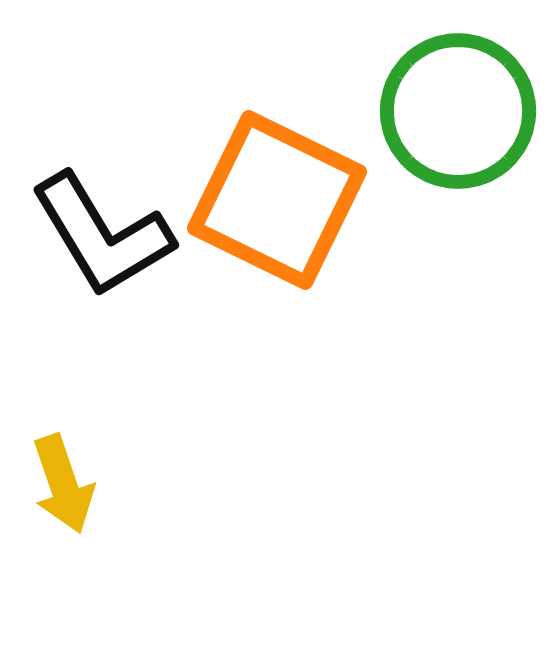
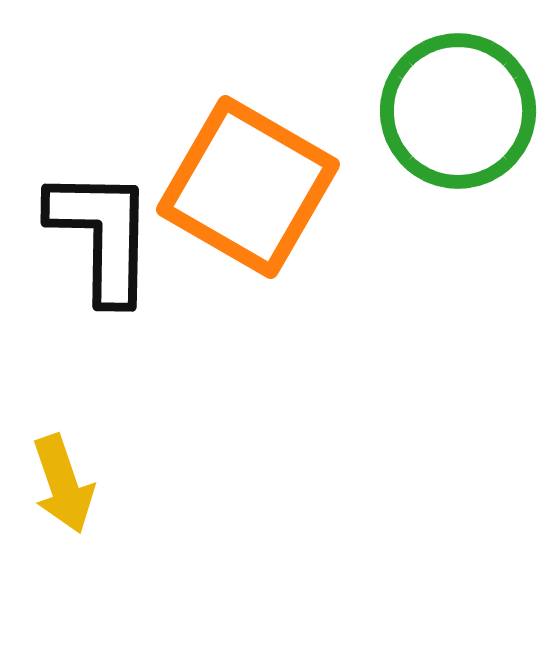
orange square: moved 29 px left, 13 px up; rotated 4 degrees clockwise
black L-shape: rotated 148 degrees counterclockwise
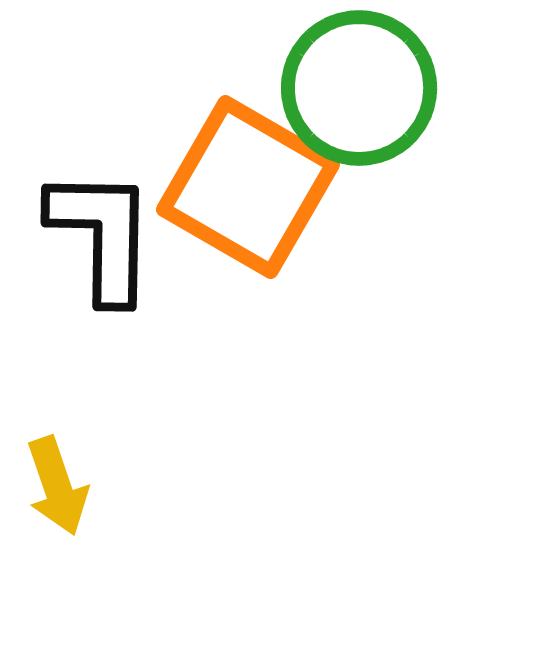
green circle: moved 99 px left, 23 px up
yellow arrow: moved 6 px left, 2 px down
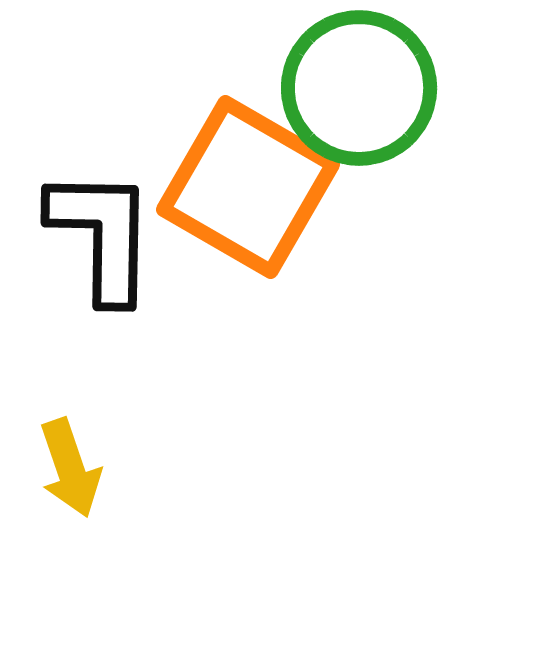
yellow arrow: moved 13 px right, 18 px up
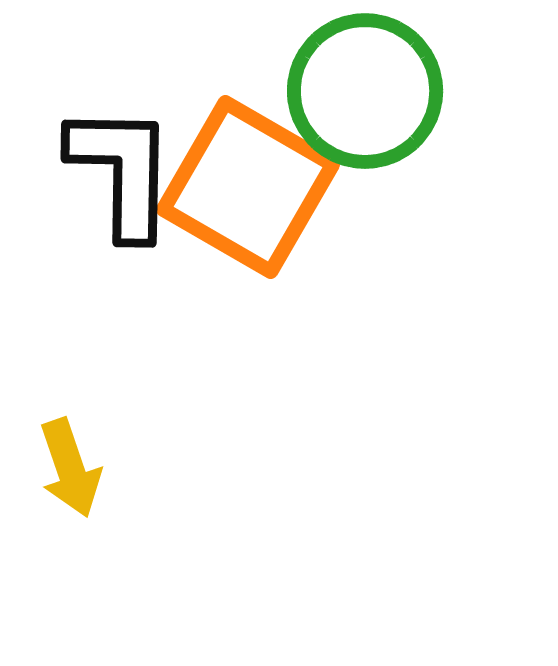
green circle: moved 6 px right, 3 px down
black L-shape: moved 20 px right, 64 px up
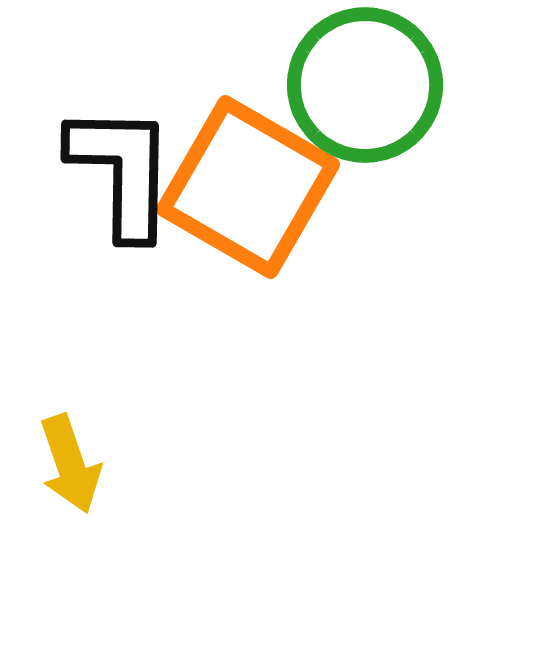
green circle: moved 6 px up
yellow arrow: moved 4 px up
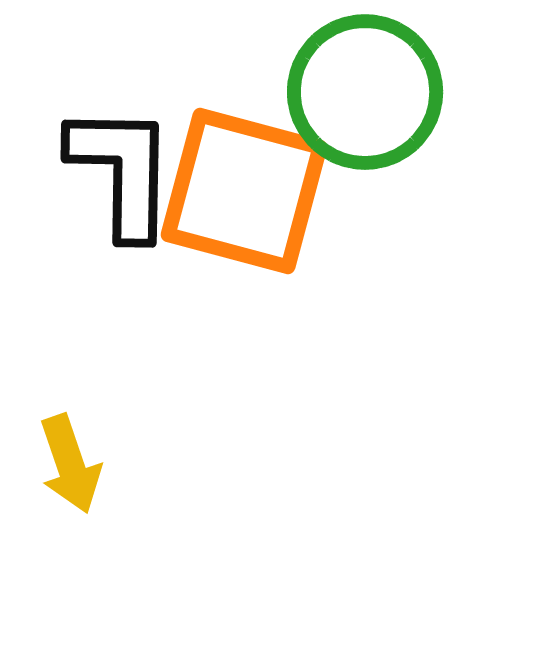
green circle: moved 7 px down
orange square: moved 4 px left, 4 px down; rotated 15 degrees counterclockwise
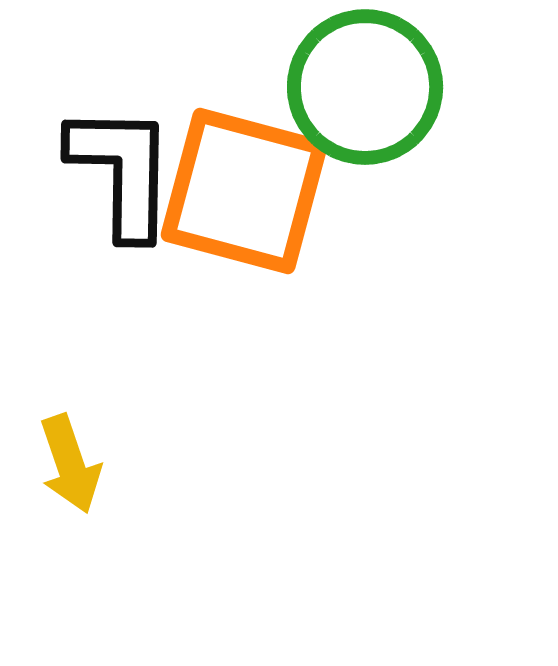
green circle: moved 5 px up
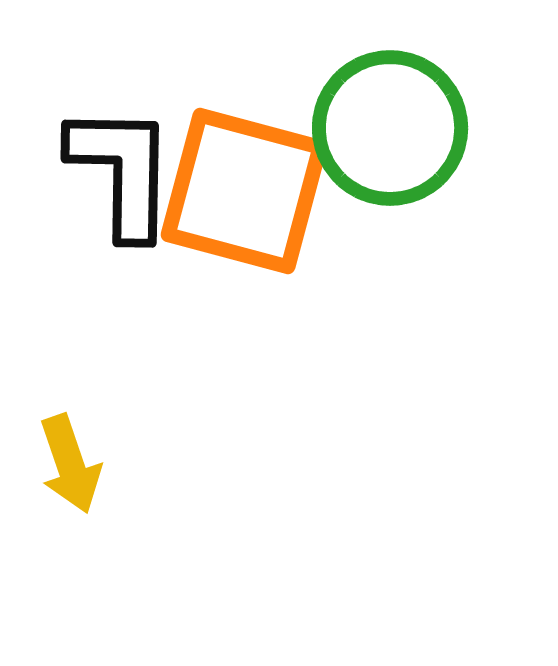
green circle: moved 25 px right, 41 px down
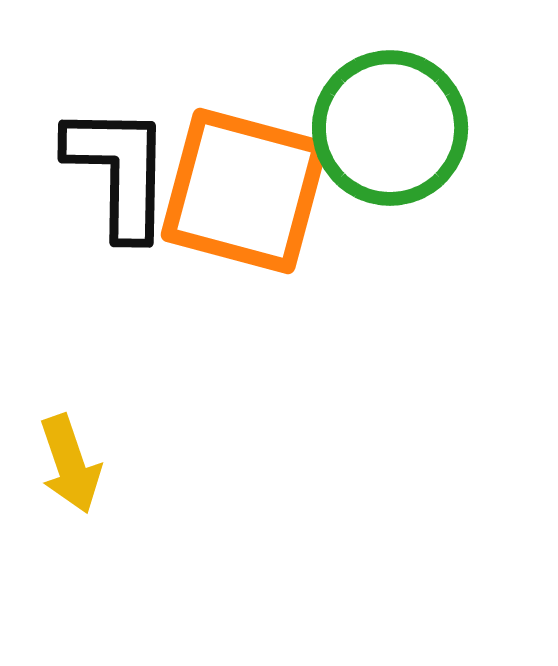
black L-shape: moved 3 px left
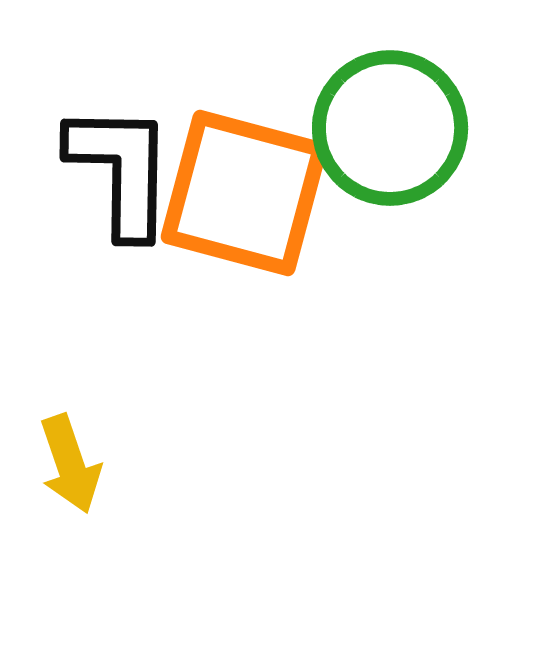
black L-shape: moved 2 px right, 1 px up
orange square: moved 2 px down
